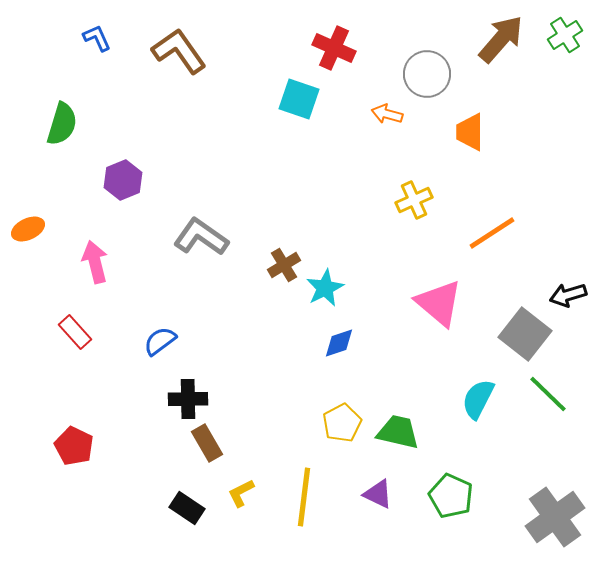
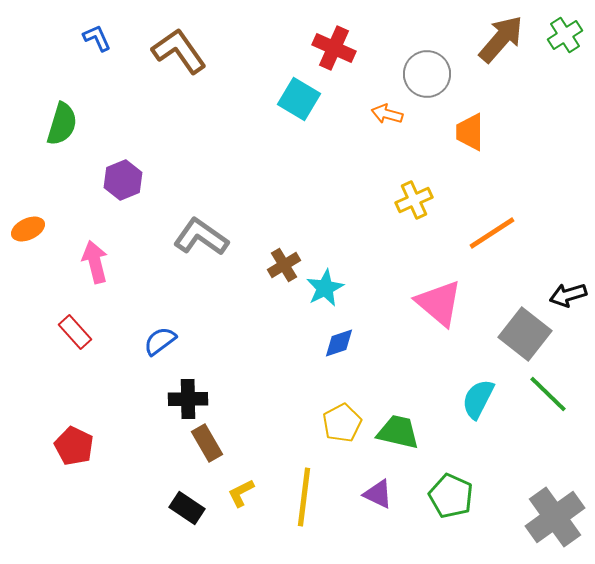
cyan square: rotated 12 degrees clockwise
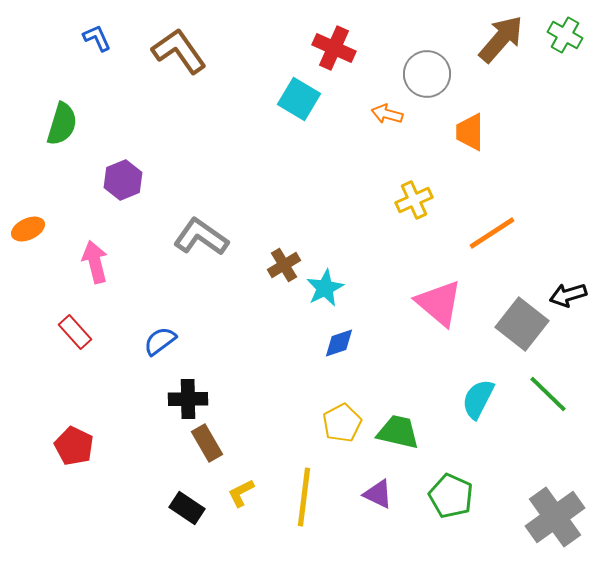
green cross: rotated 28 degrees counterclockwise
gray square: moved 3 px left, 10 px up
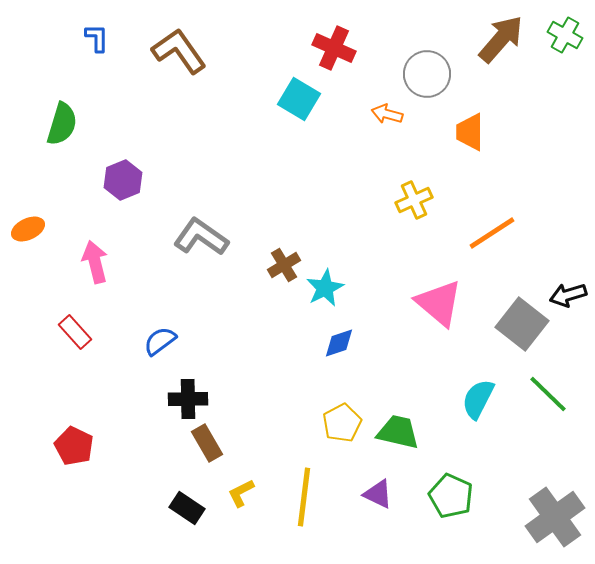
blue L-shape: rotated 24 degrees clockwise
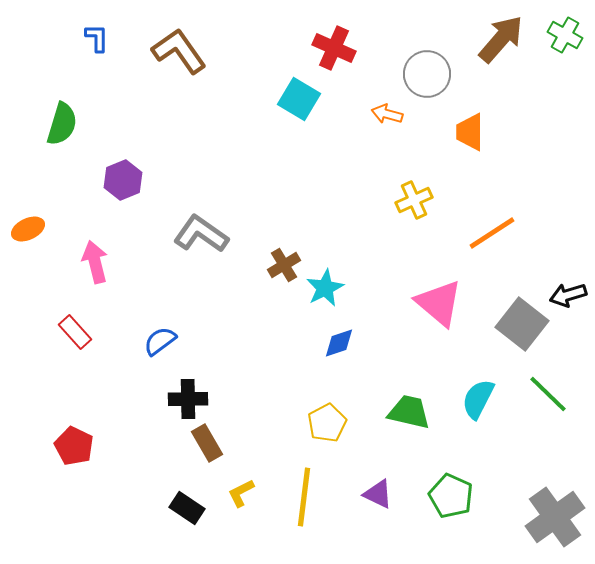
gray L-shape: moved 3 px up
yellow pentagon: moved 15 px left
green trapezoid: moved 11 px right, 20 px up
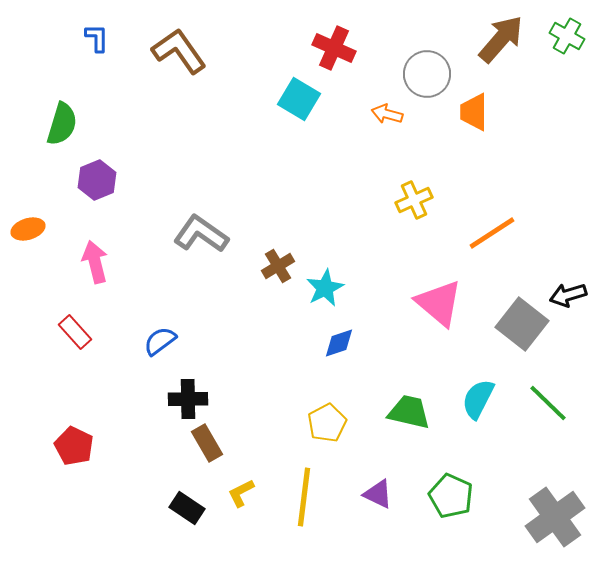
green cross: moved 2 px right, 1 px down
orange trapezoid: moved 4 px right, 20 px up
purple hexagon: moved 26 px left
orange ellipse: rotated 8 degrees clockwise
brown cross: moved 6 px left, 1 px down
green line: moved 9 px down
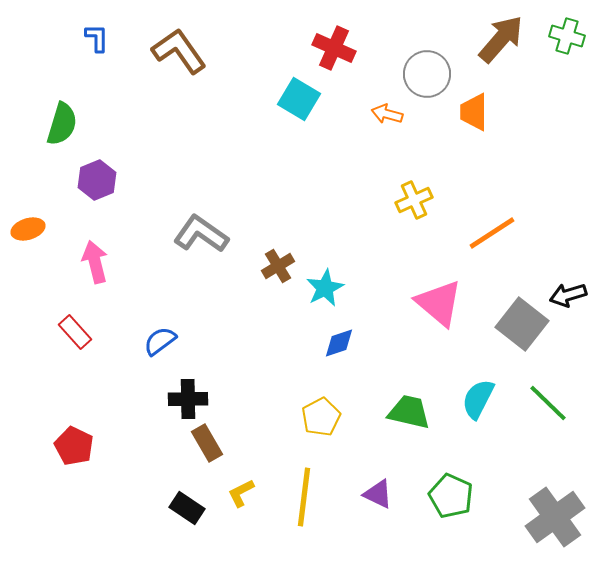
green cross: rotated 12 degrees counterclockwise
yellow pentagon: moved 6 px left, 6 px up
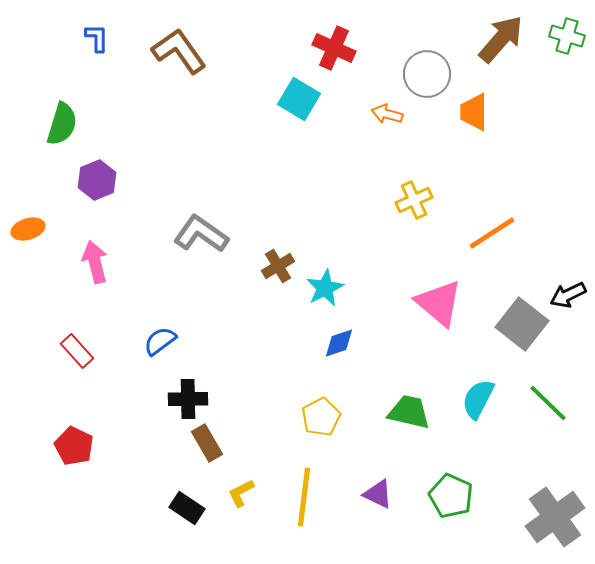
black arrow: rotated 9 degrees counterclockwise
red rectangle: moved 2 px right, 19 px down
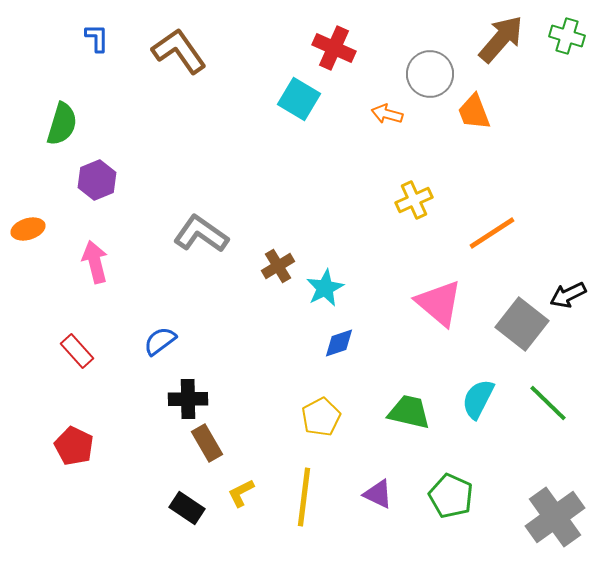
gray circle: moved 3 px right
orange trapezoid: rotated 21 degrees counterclockwise
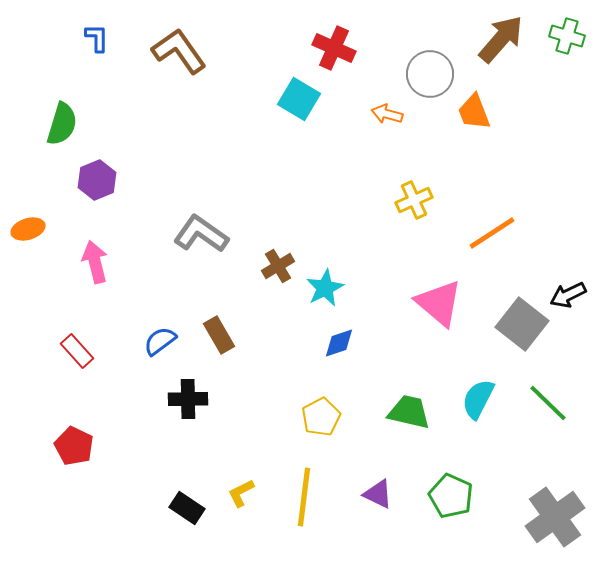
brown rectangle: moved 12 px right, 108 px up
